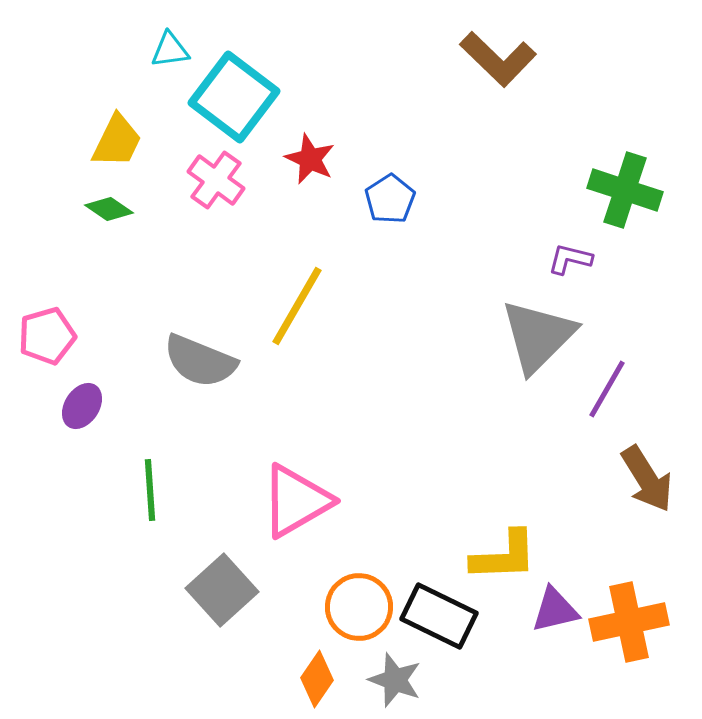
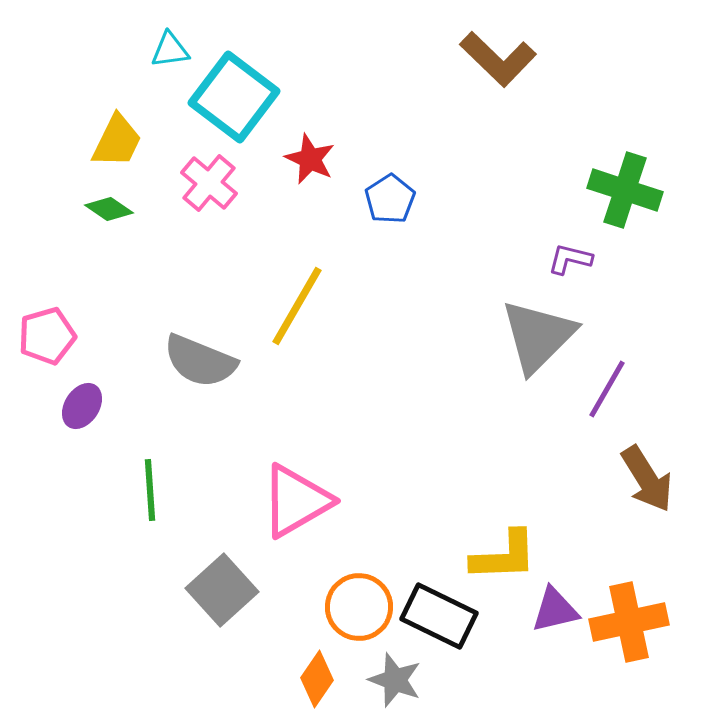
pink cross: moved 7 px left, 3 px down; rotated 4 degrees clockwise
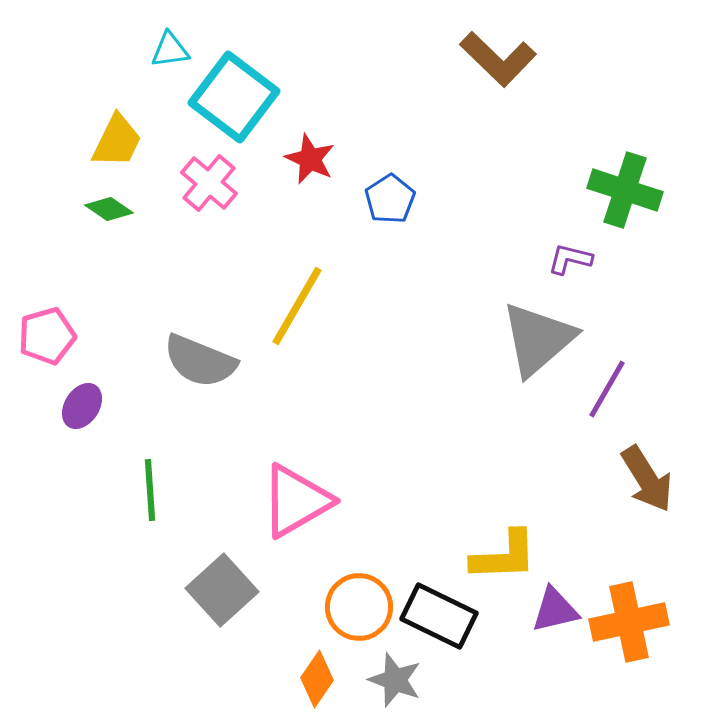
gray triangle: moved 3 px down; rotated 4 degrees clockwise
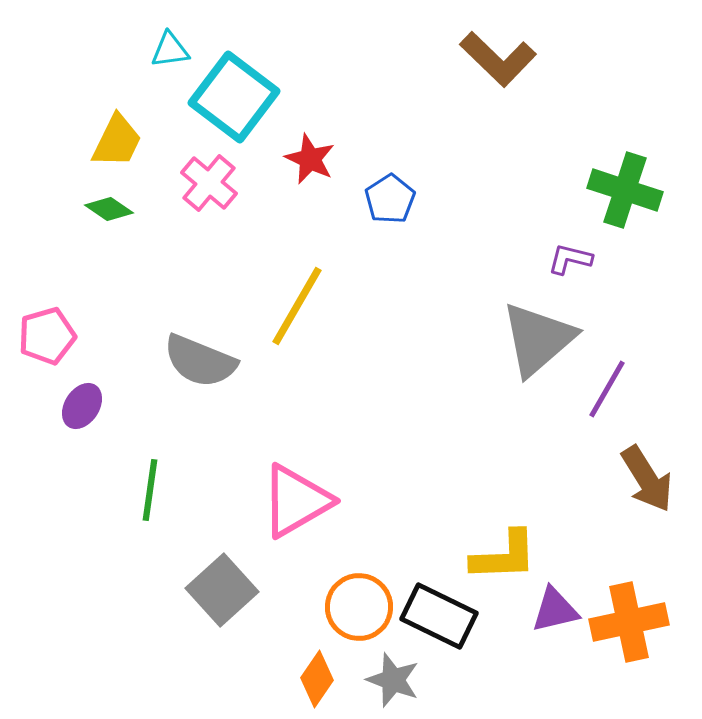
green line: rotated 12 degrees clockwise
gray star: moved 2 px left
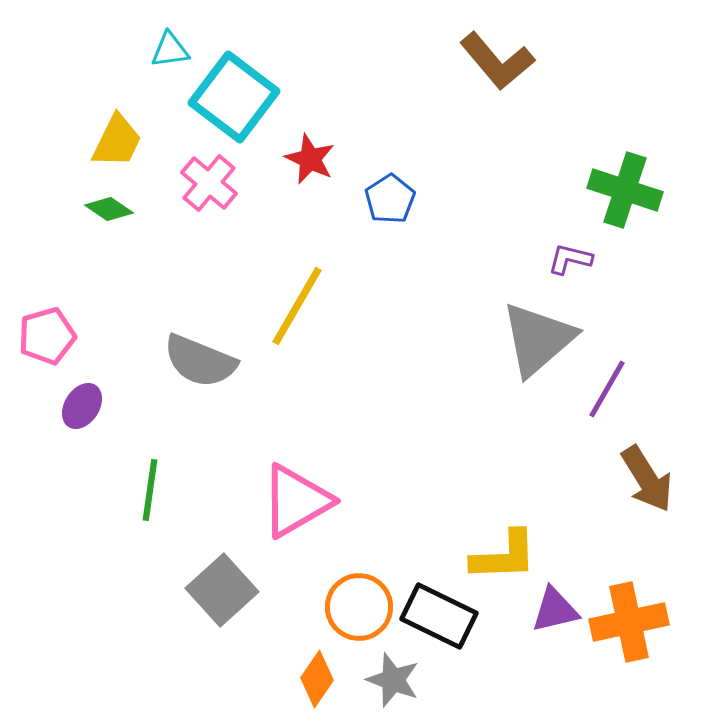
brown L-shape: moved 1 px left, 2 px down; rotated 6 degrees clockwise
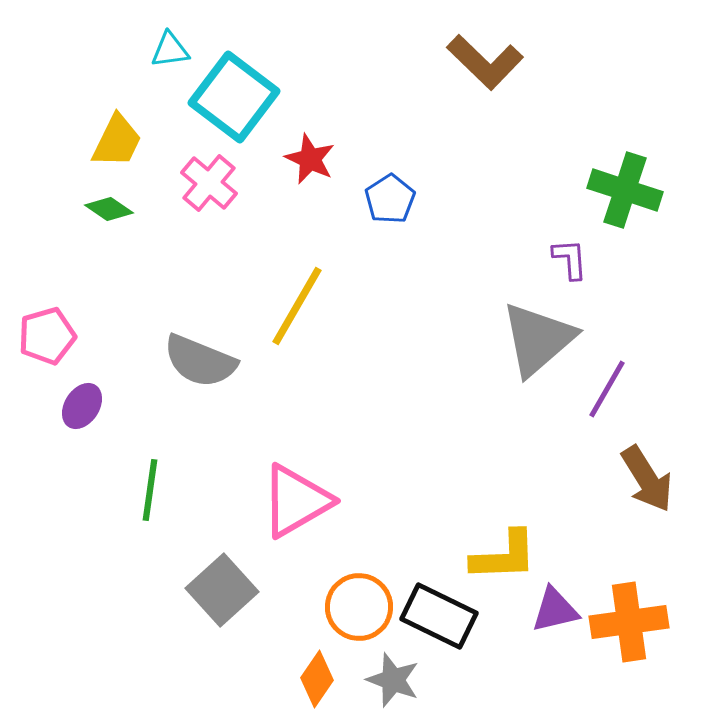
brown L-shape: moved 12 px left, 1 px down; rotated 6 degrees counterclockwise
purple L-shape: rotated 72 degrees clockwise
orange cross: rotated 4 degrees clockwise
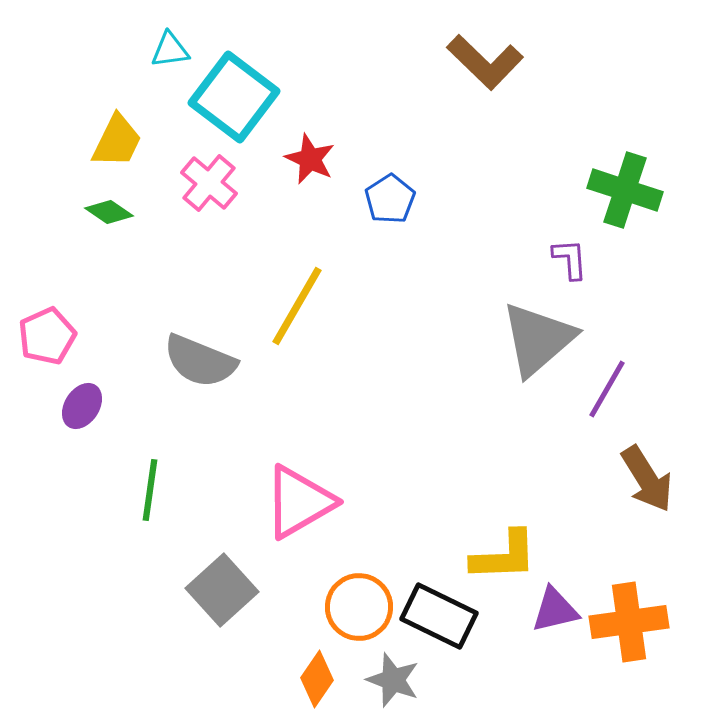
green diamond: moved 3 px down
pink pentagon: rotated 8 degrees counterclockwise
pink triangle: moved 3 px right, 1 px down
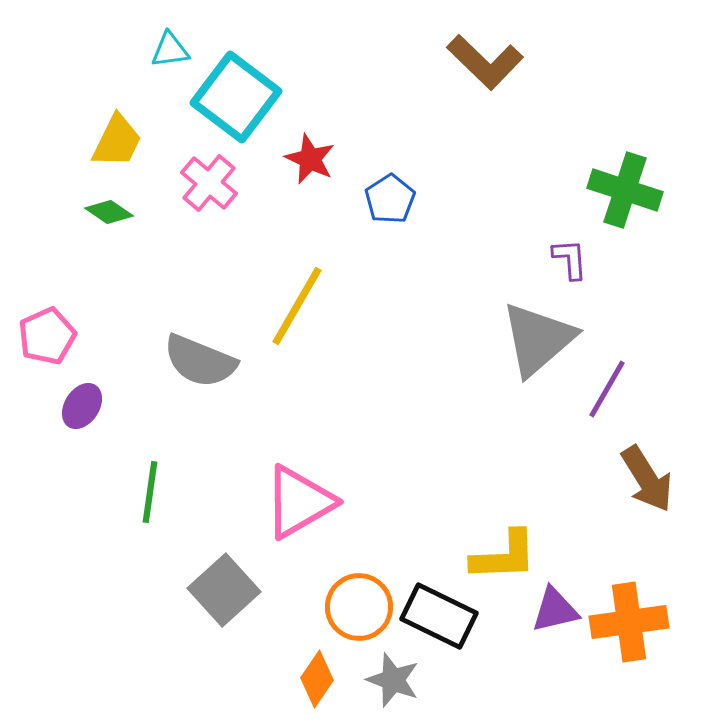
cyan square: moved 2 px right
green line: moved 2 px down
gray square: moved 2 px right
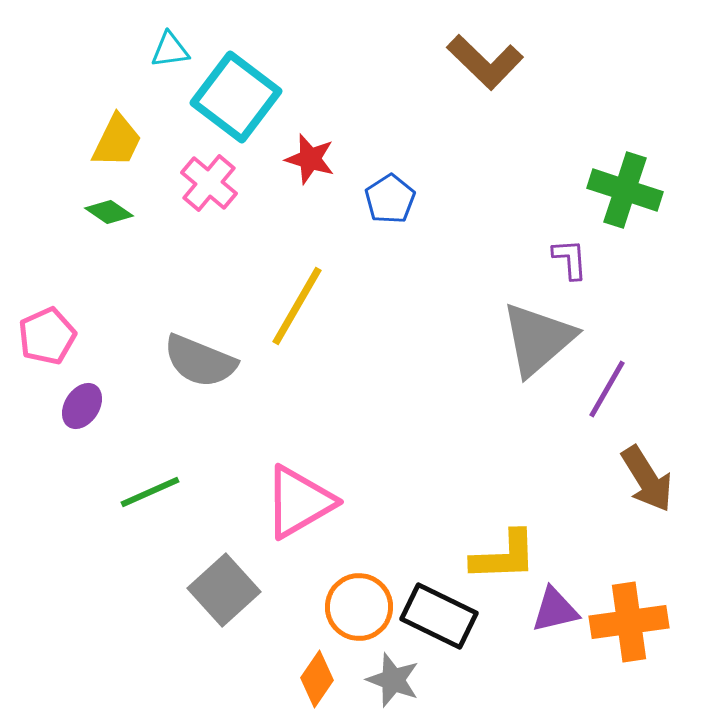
red star: rotated 9 degrees counterclockwise
green line: rotated 58 degrees clockwise
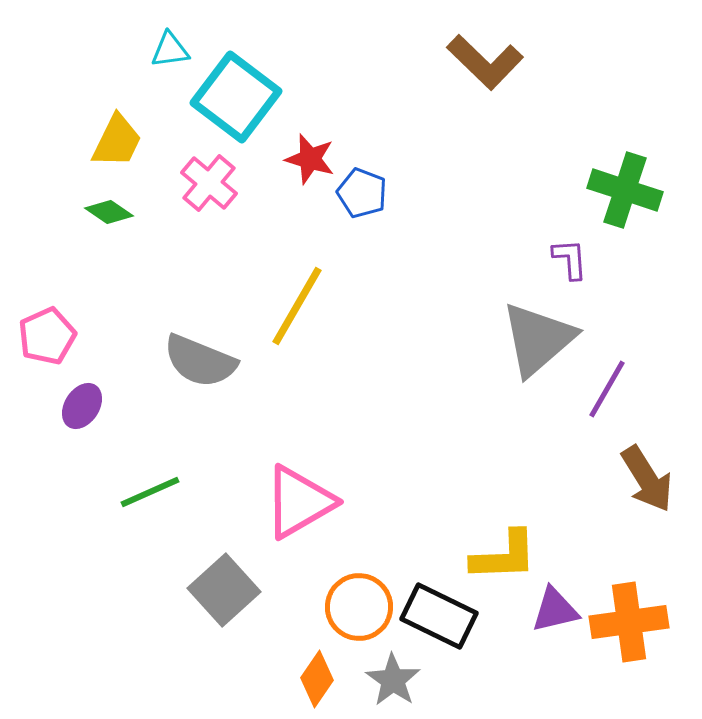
blue pentagon: moved 28 px left, 6 px up; rotated 18 degrees counterclockwise
gray star: rotated 14 degrees clockwise
